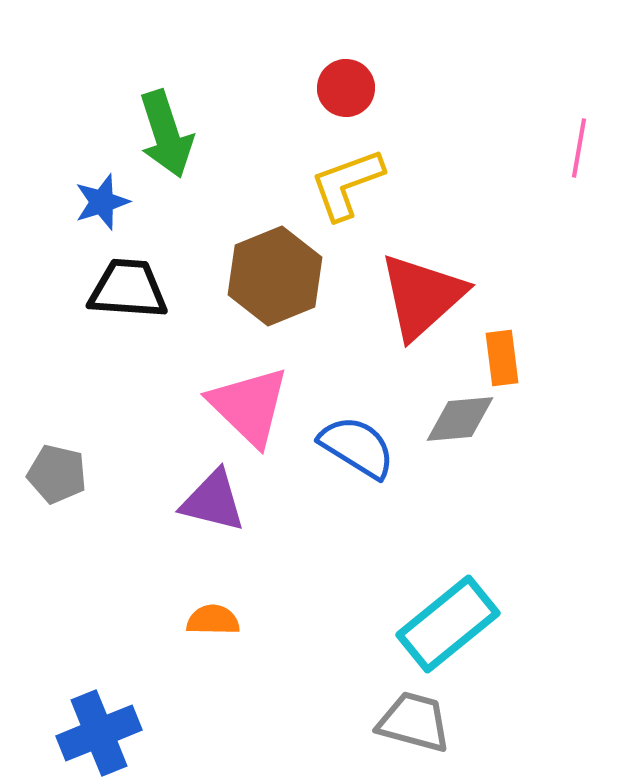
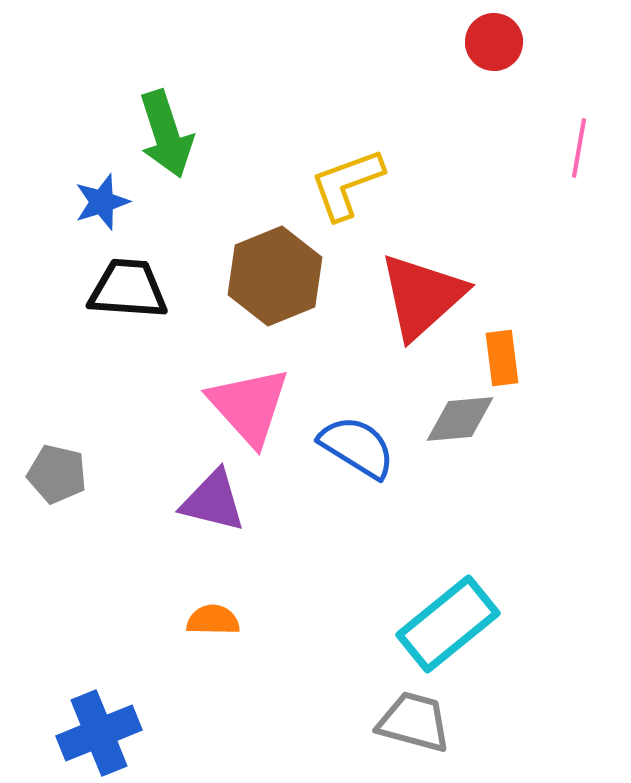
red circle: moved 148 px right, 46 px up
pink triangle: rotated 4 degrees clockwise
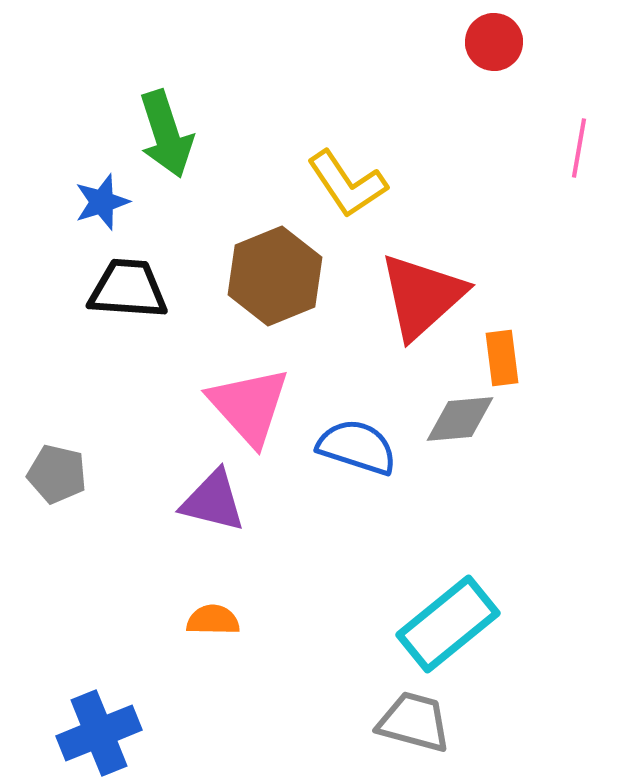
yellow L-shape: rotated 104 degrees counterclockwise
blue semicircle: rotated 14 degrees counterclockwise
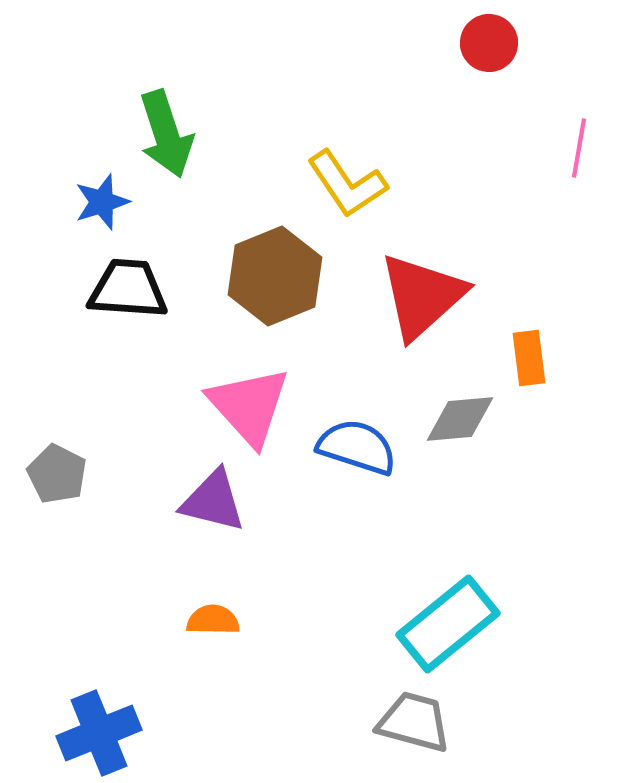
red circle: moved 5 px left, 1 px down
orange rectangle: moved 27 px right
gray pentagon: rotated 14 degrees clockwise
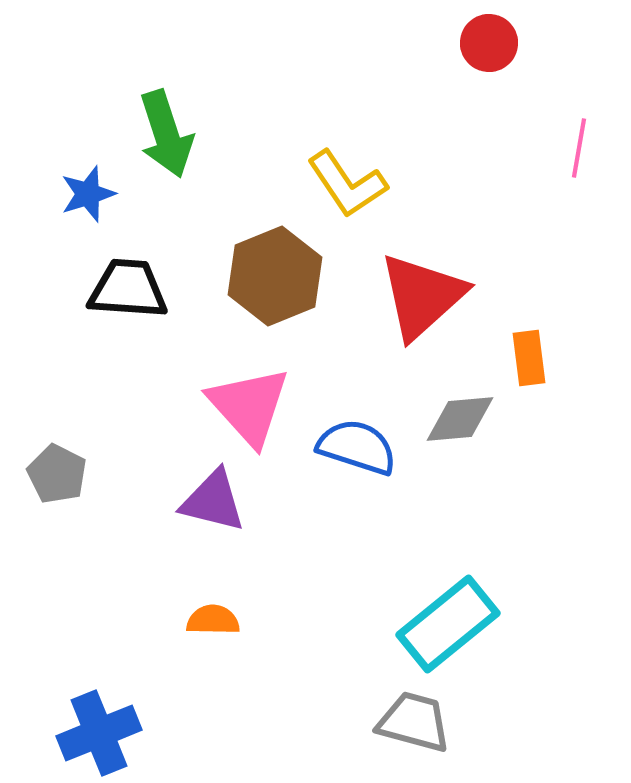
blue star: moved 14 px left, 8 px up
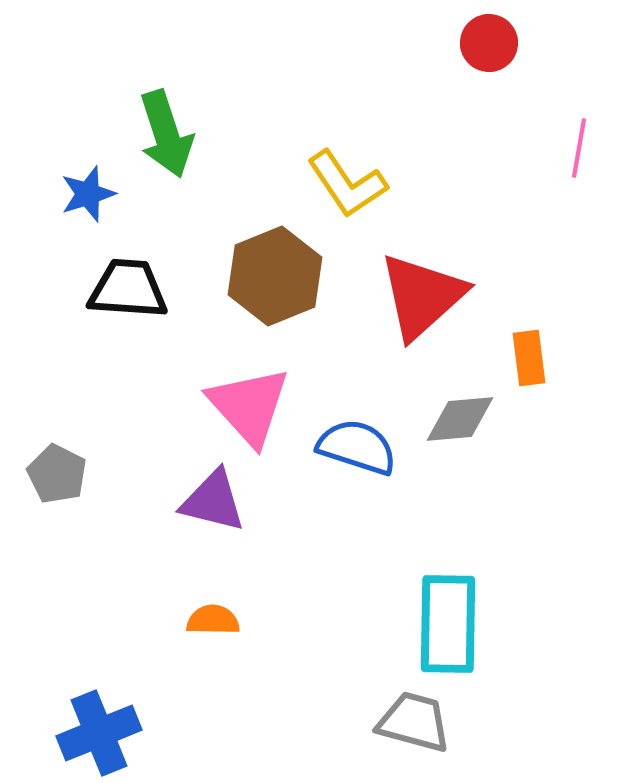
cyan rectangle: rotated 50 degrees counterclockwise
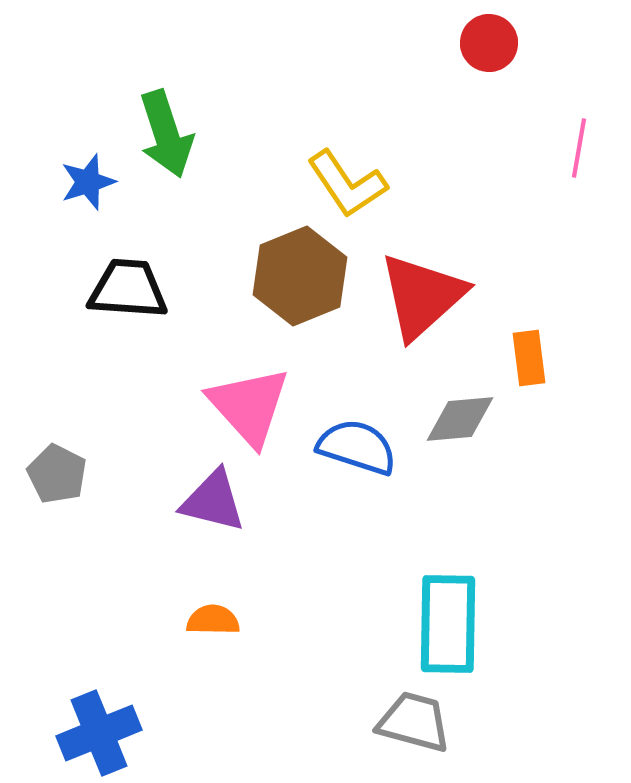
blue star: moved 12 px up
brown hexagon: moved 25 px right
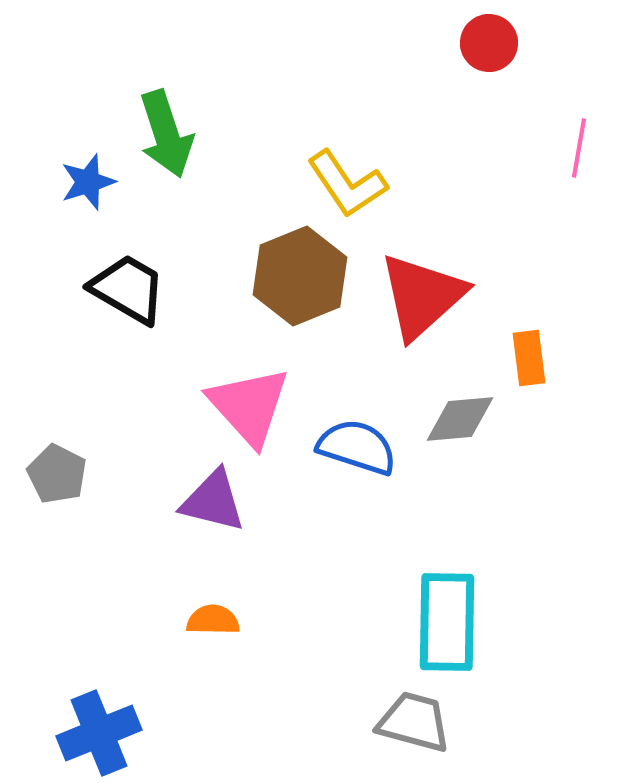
black trapezoid: rotated 26 degrees clockwise
cyan rectangle: moved 1 px left, 2 px up
